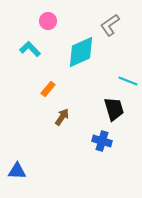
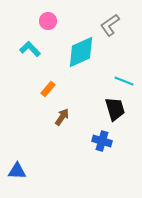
cyan line: moved 4 px left
black trapezoid: moved 1 px right
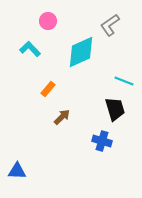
brown arrow: rotated 12 degrees clockwise
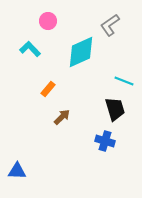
blue cross: moved 3 px right
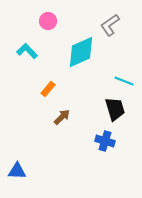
cyan L-shape: moved 3 px left, 2 px down
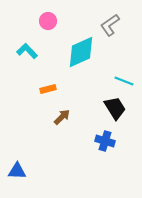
orange rectangle: rotated 35 degrees clockwise
black trapezoid: moved 1 px up; rotated 15 degrees counterclockwise
